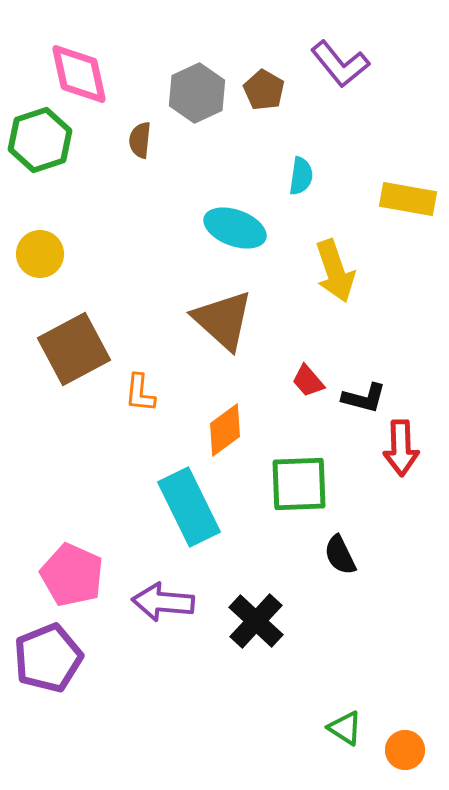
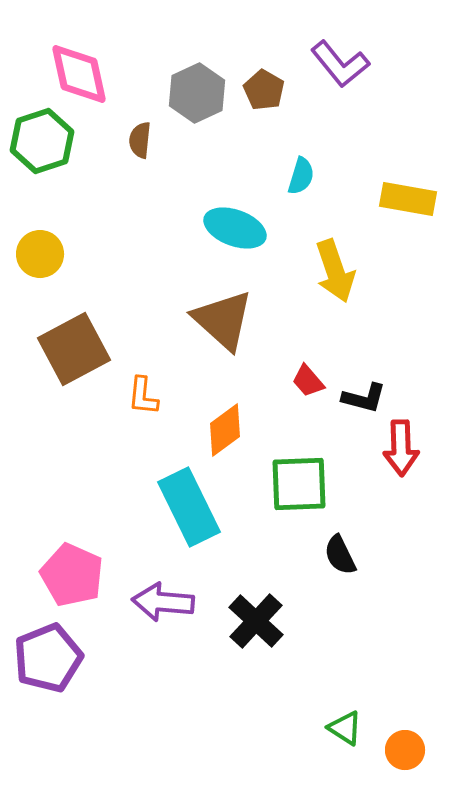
green hexagon: moved 2 px right, 1 px down
cyan semicircle: rotated 9 degrees clockwise
orange L-shape: moved 3 px right, 3 px down
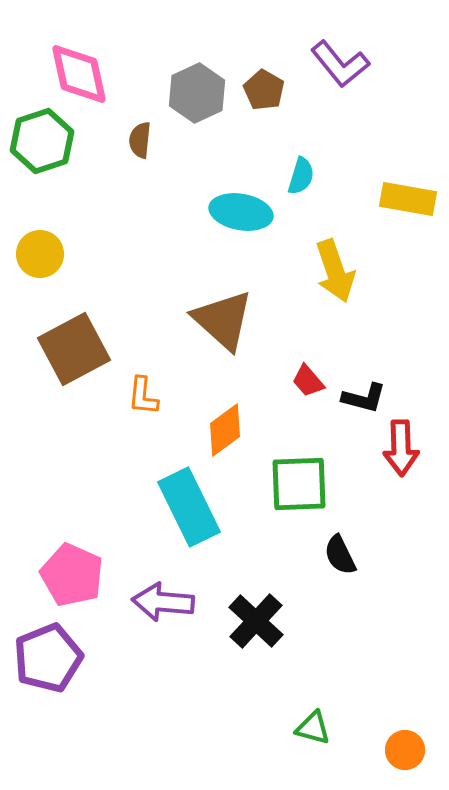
cyan ellipse: moved 6 px right, 16 px up; rotated 10 degrees counterclockwise
green triangle: moved 32 px left; rotated 18 degrees counterclockwise
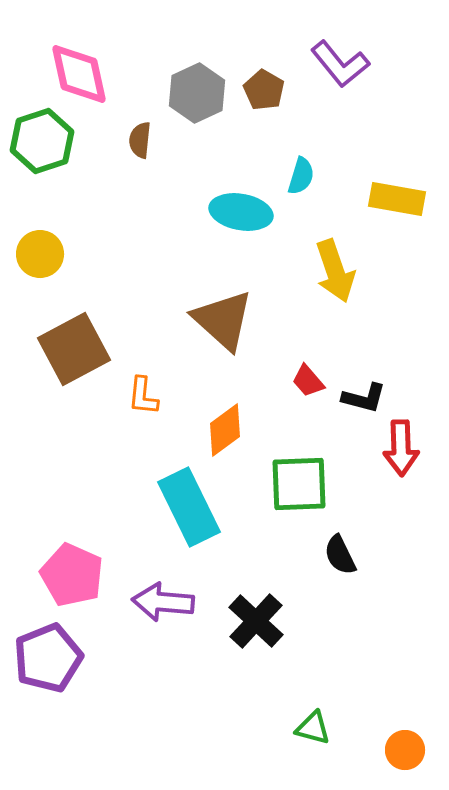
yellow rectangle: moved 11 px left
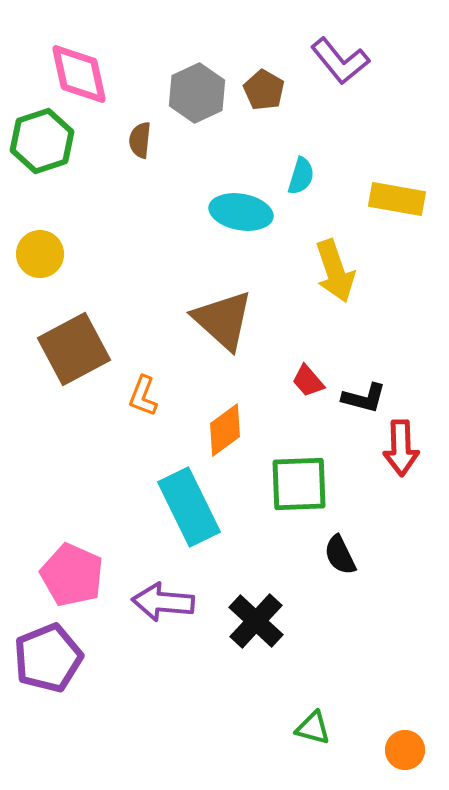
purple L-shape: moved 3 px up
orange L-shape: rotated 15 degrees clockwise
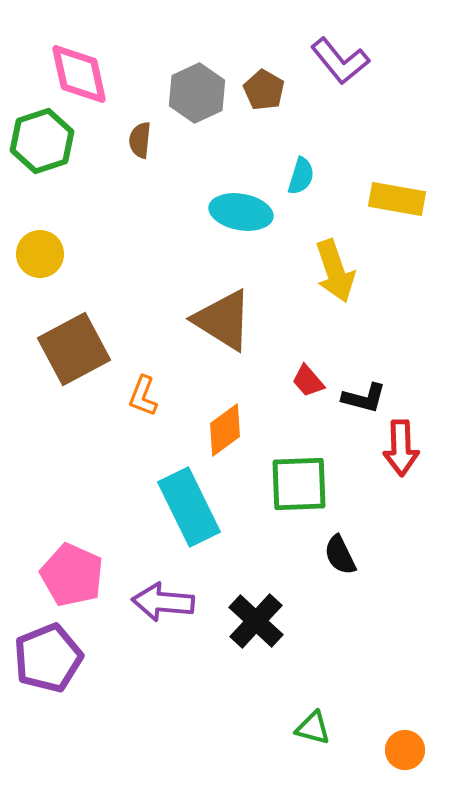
brown triangle: rotated 10 degrees counterclockwise
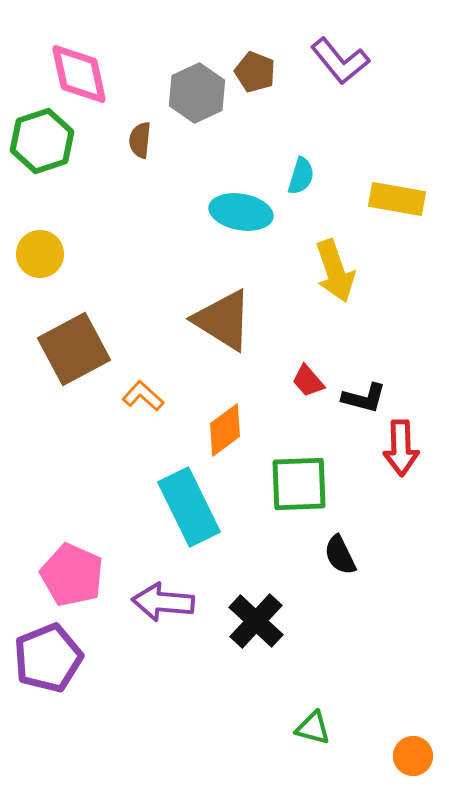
brown pentagon: moved 9 px left, 18 px up; rotated 9 degrees counterclockwise
orange L-shape: rotated 111 degrees clockwise
orange circle: moved 8 px right, 6 px down
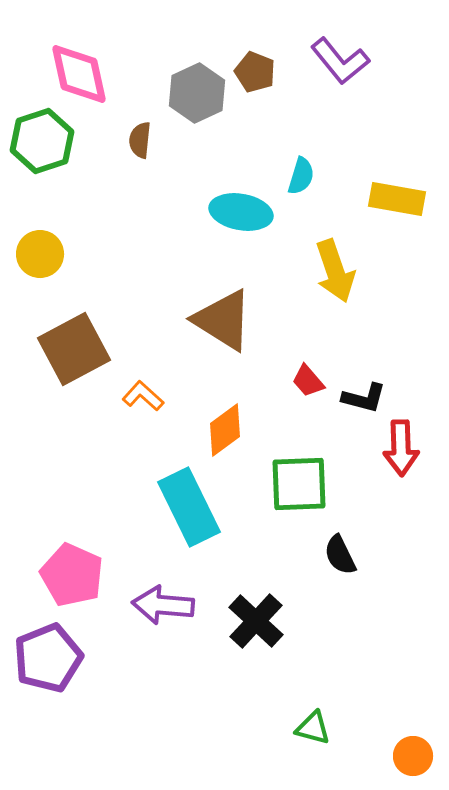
purple arrow: moved 3 px down
